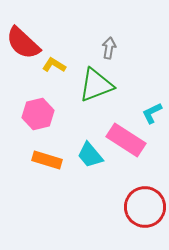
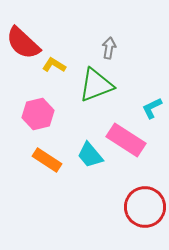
cyan L-shape: moved 5 px up
orange rectangle: rotated 16 degrees clockwise
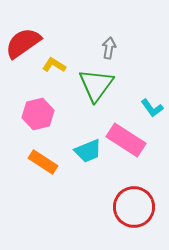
red semicircle: rotated 102 degrees clockwise
green triangle: rotated 33 degrees counterclockwise
cyan L-shape: rotated 100 degrees counterclockwise
cyan trapezoid: moved 2 px left, 4 px up; rotated 72 degrees counterclockwise
orange rectangle: moved 4 px left, 2 px down
red circle: moved 11 px left
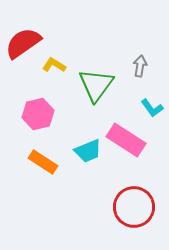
gray arrow: moved 31 px right, 18 px down
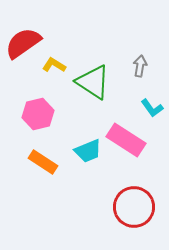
green triangle: moved 3 px left, 3 px up; rotated 33 degrees counterclockwise
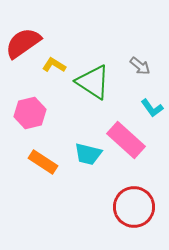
gray arrow: rotated 120 degrees clockwise
pink hexagon: moved 8 px left, 1 px up
pink rectangle: rotated 9 degrees clockwise
cyan trapezoid: moved 3 px down; rotated 36 degrees clockwise
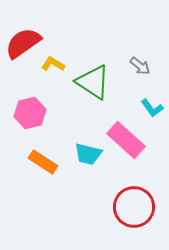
yellow L-shape: moved 1 px left, 1 px up
